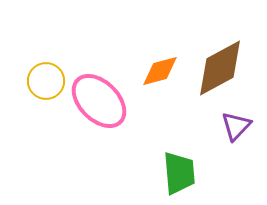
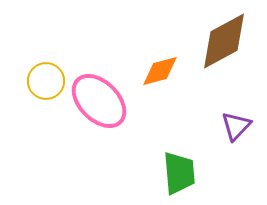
brown diamond: moved 4 px right, 27 px up
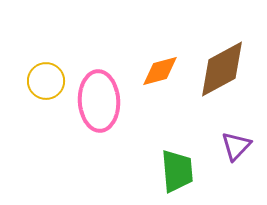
brown diamond: moved 2 px left, 28 px down
pink ellipse: rotated 42 degrees clockwise
purple triangle: moved 20 px down
green trapezoid: moved 2 px left, 2 px up
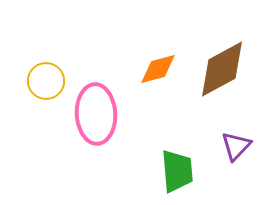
orange diamond: moved 2 px left, 2 px up
pink ellipse: moved 3 px left, 13 px down
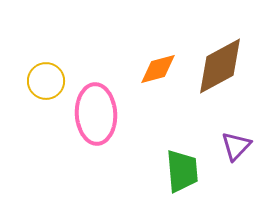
brown diamond: moved 2 px left, 3 px up
green trapezoid: moved 5 px right
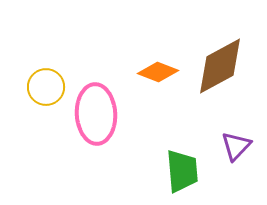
orange diamond: moved 3 px down; rotated 36 degrees clockwise
yellow circle: moved 6 px down
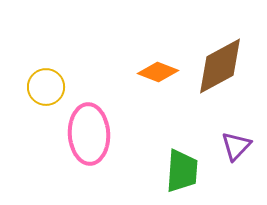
pink ellipse: moved 7 px left, 20 px down
green trapezoid: rotated 9 degrees clockwise
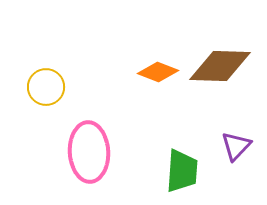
brown diamond: rotated 30 degrees clockwise
pink ellipse: moved 18 px down
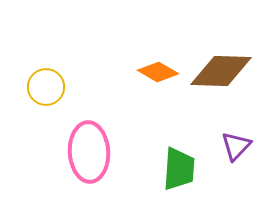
brown diamond: moved 1 px right, 5 px down
orange diamond: rotated 9 degrees clockwise
green trapezoid: moved 3 px left, 2 px up
